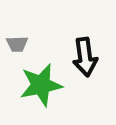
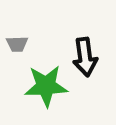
green star: moved 5 px right, 1 px down; rotated 9 degrees clockwise
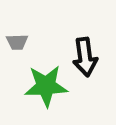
gray trapezoid: moved 2 px up
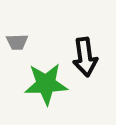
green star: moved 2 px up
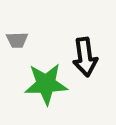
gray trapezoid: moved 2 px up
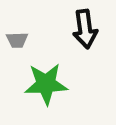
black arrow: moved 28 px up
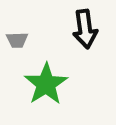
green star: rotated 30 degrees counterclockwise
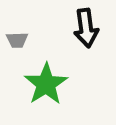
black arrow: moved 1 px right, 1 px up
